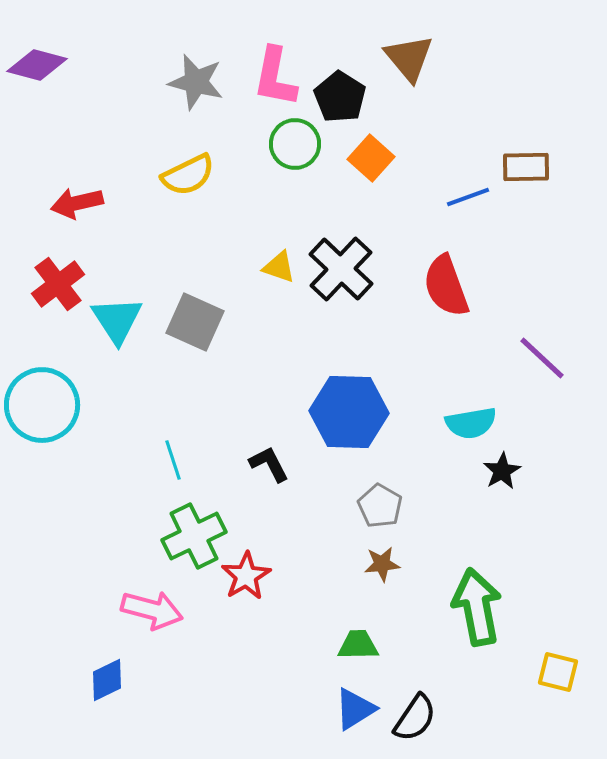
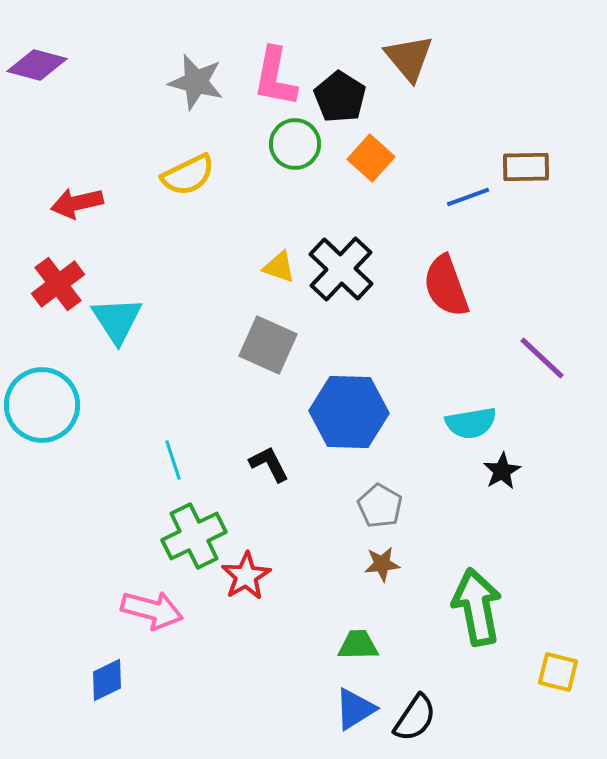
gray square: moved 73 px right, 23 px down
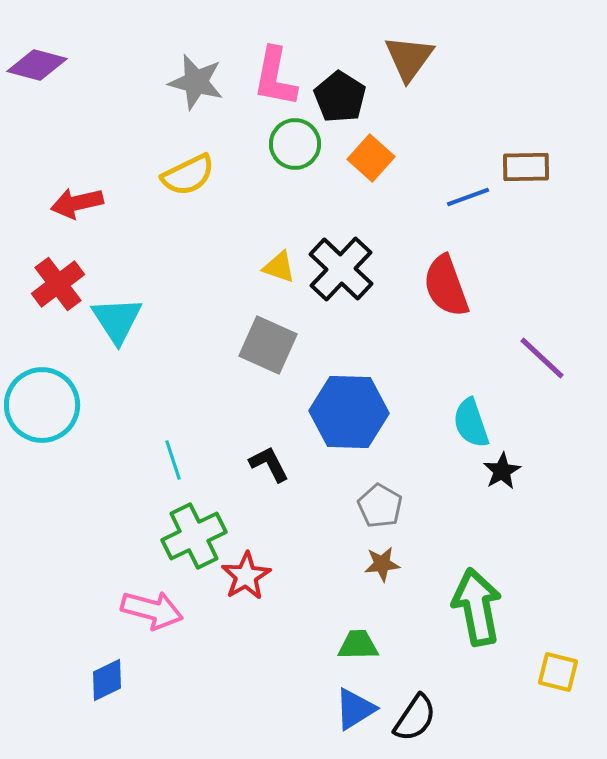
brown triangle: rotated 16 degrees clockwise
cyan semicircle: rotated 81 degrees clockwise
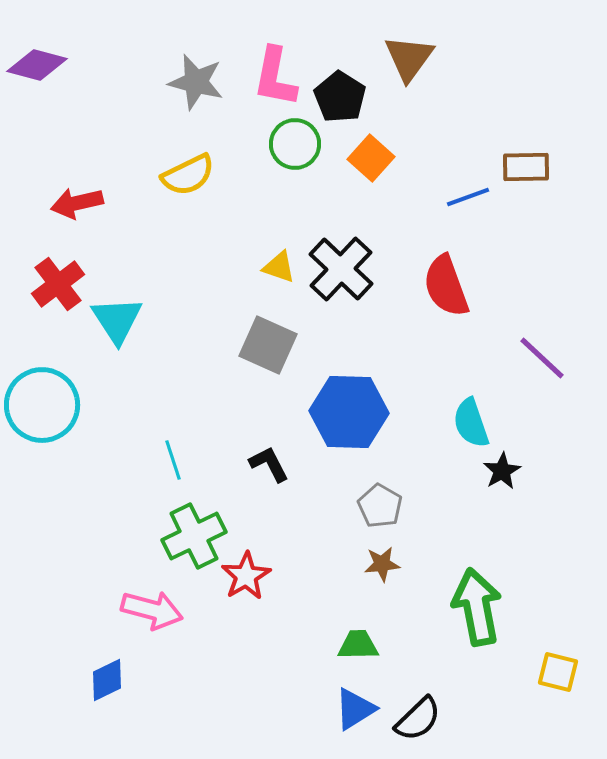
black semicircle: moved 3 px right, 1 px down; rotated 12 degrees clockwise
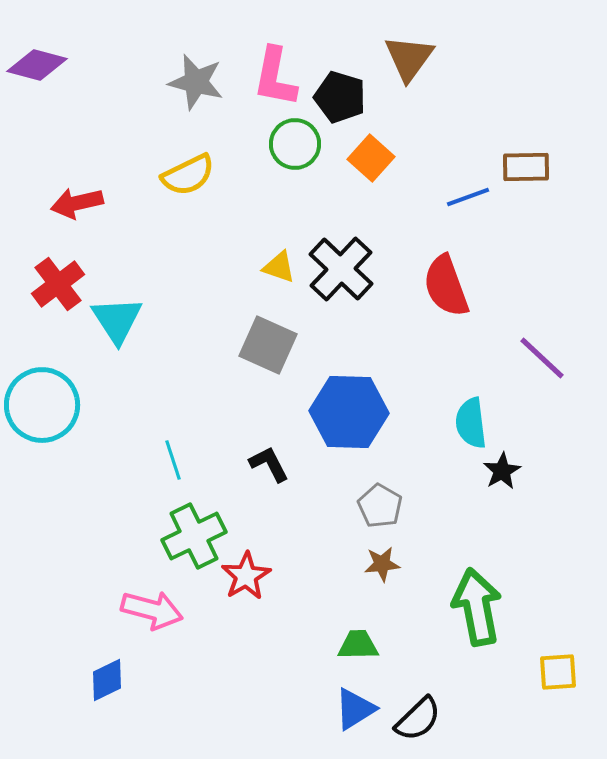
black pentagon: rotated 15 degrees counterclockwise
cyan semicircle: rotated 12 degrees clockwise
yellow square: rotated 18 degrees counterclockwise
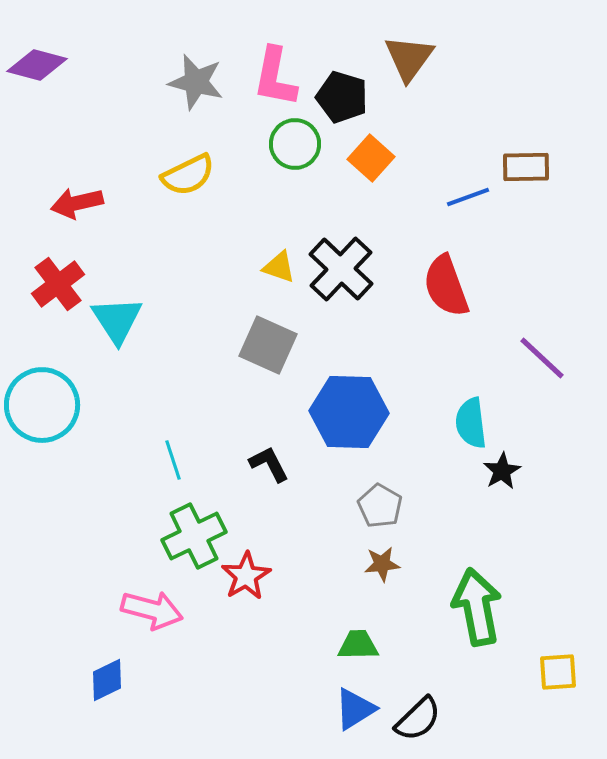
black pentagon: moved 2 px right
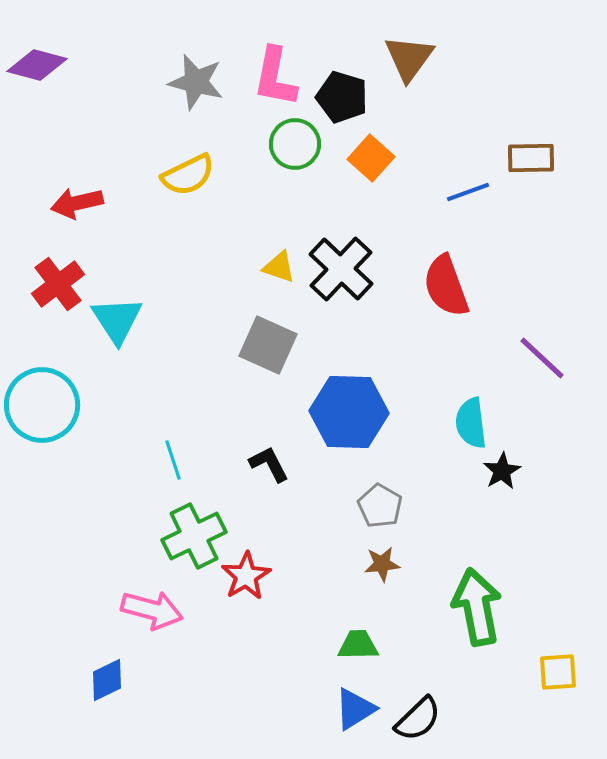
brown rectangle: moved 5 px right, 9 px up
blue line: moved 5 px up
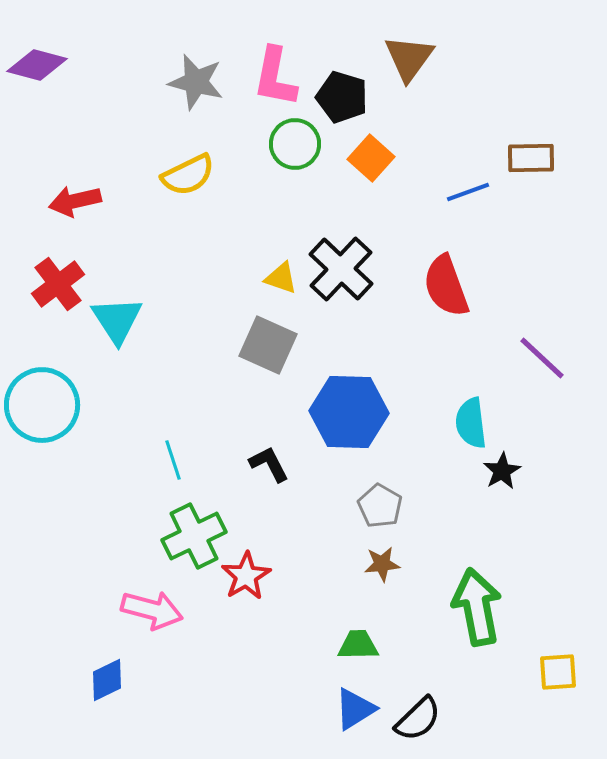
red arrow: moved 2 px left, 2 px up
yellow triangle: moved 2 px right, 11 px down
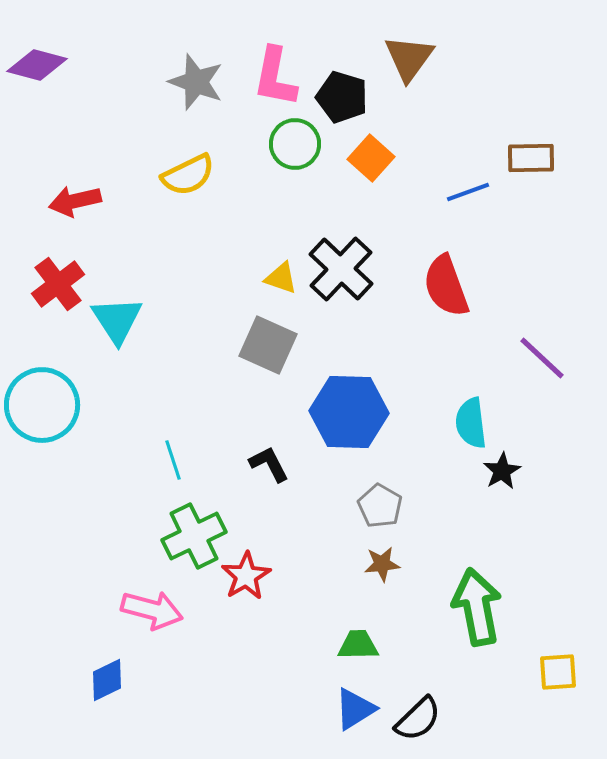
gray star: rotated 6 degrees clockwise
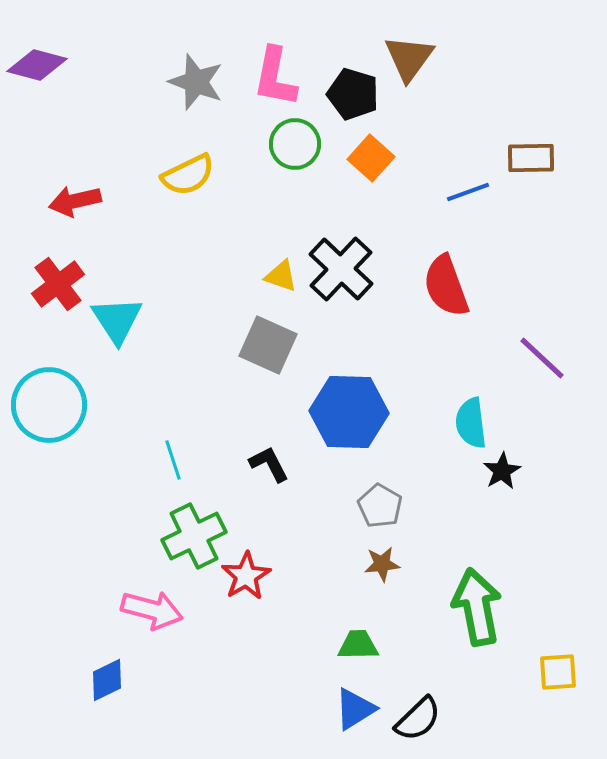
black pentagon: moved 11 px right, 3 px up
yellow triangle: moved 2 px up
cyan circle: moved 7 px right
